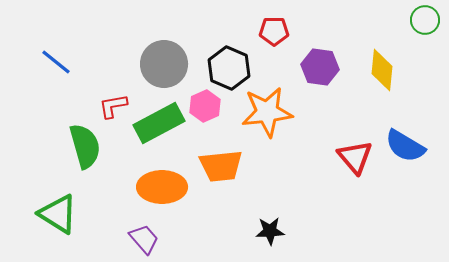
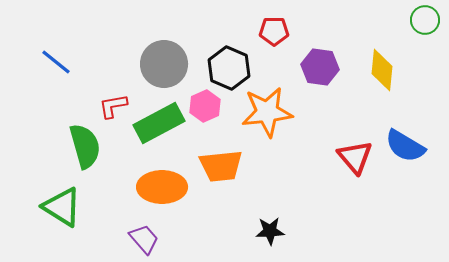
green triangle: moved 4 px right, 7 px up
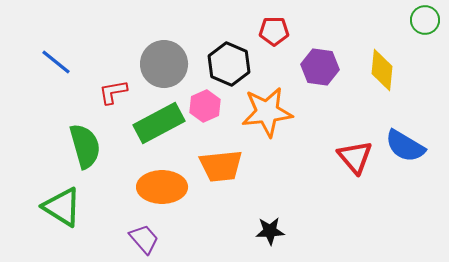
black hexagon: moved 4 px up
red L-shape: moved 14 px up
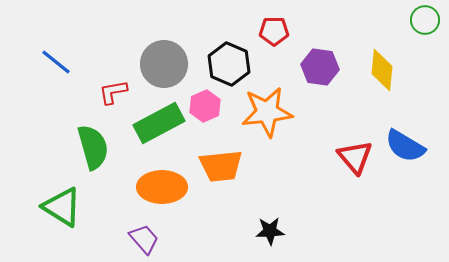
green semicircle: moved 8 px right, 1 px down
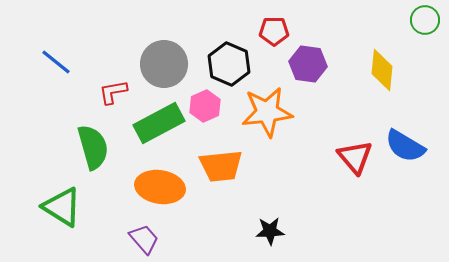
purple hexagon: moved 12 px left, 3 px up
orange ellipse: moved 2 px left; rotated 9 degrees clockwise
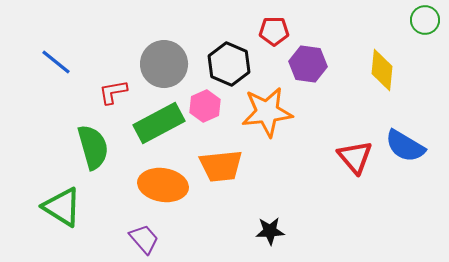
orange ellipse: moved 3 px right, 2 px up
